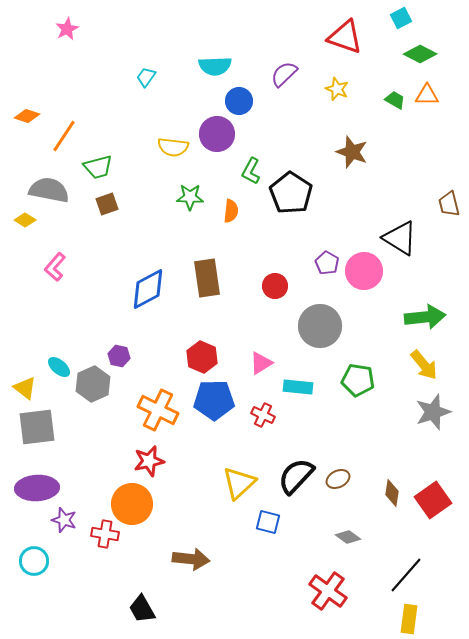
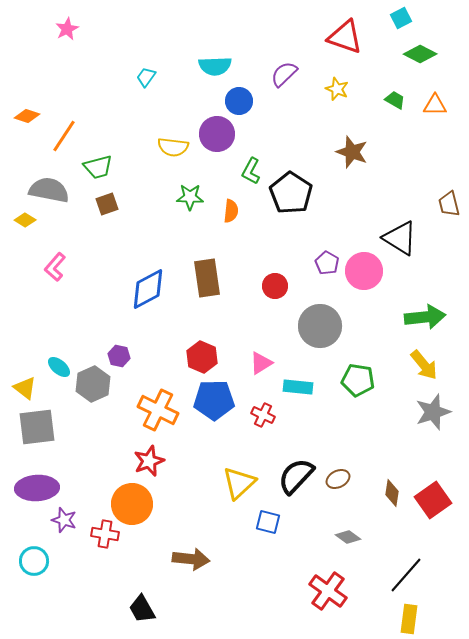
orange triangle at (427, 95): moved 8 px right, 10 px down
red star at (149, 461): rotated 8 degrees counterclockwise
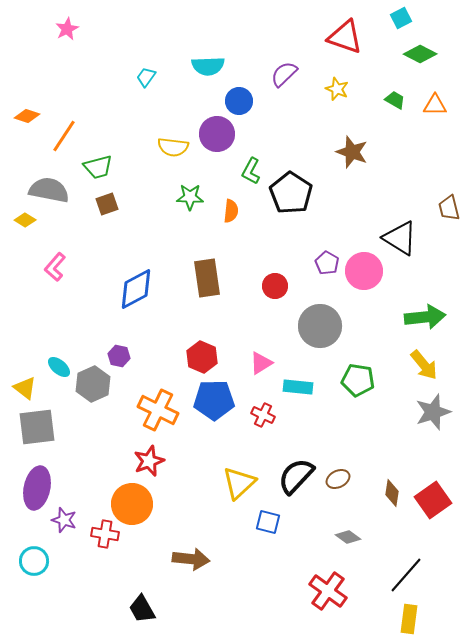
cyan semicircle at (215, 66): moved 7 px left
brown trapezoid at (449, 204): moved 4 px down
blue diamond at (148, 289): moved 12 px left
purple ellipse at (37, 488): rotated 75 degrees counterclockwise
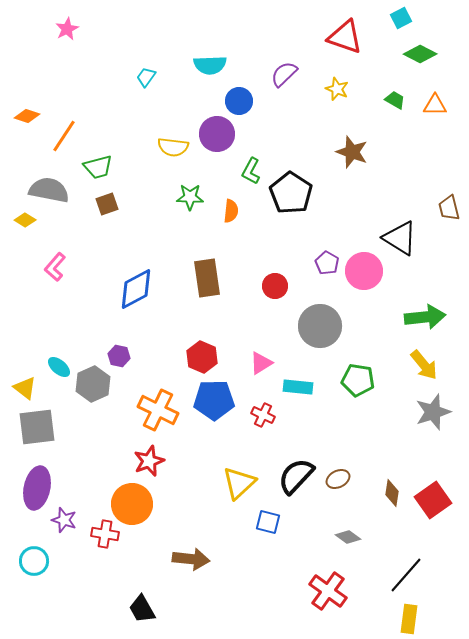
cyan semicircle at (208, 66): moved 2 px right, 1 px up
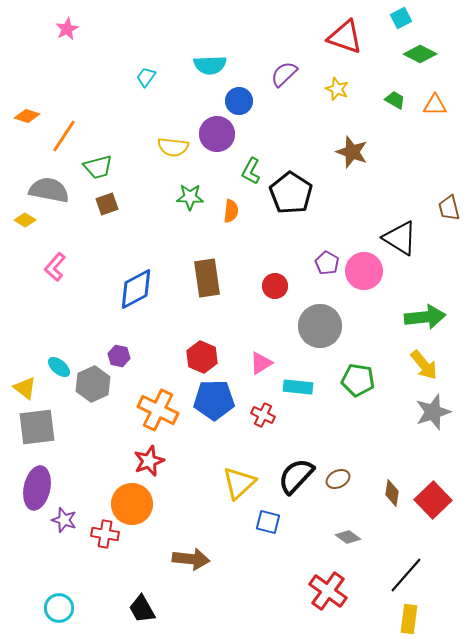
red square at (433, 500): rotated 9 degrees counterclockwise
cyan circle at (34, 561): moved 25 px right, 47 px down
